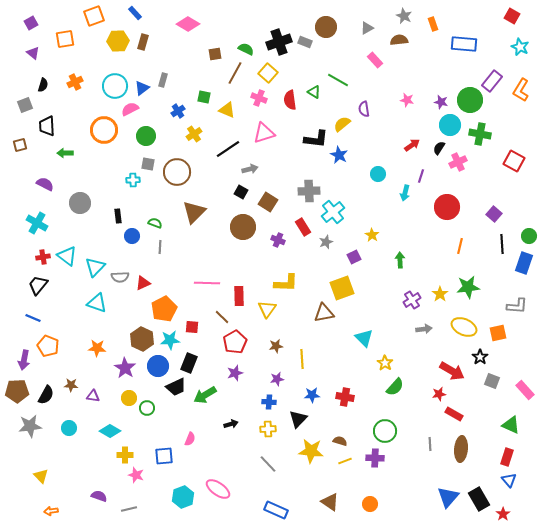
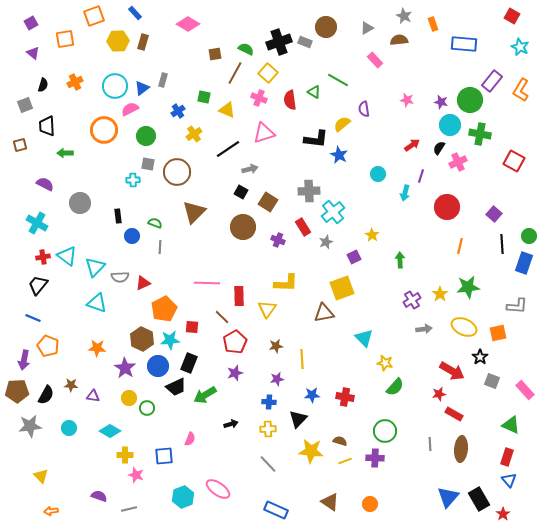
yellow star at (385, 363): rotated 21 degrees counterclockwise
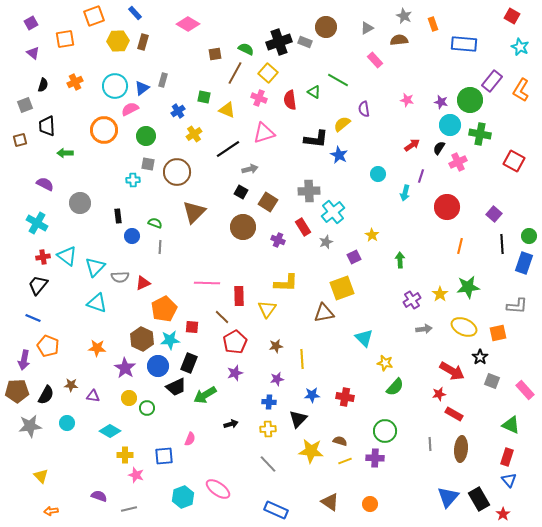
brown square at (20, 145): moved 5 px up
cyan circle at (69, 428): moved 2 px left, 5 px up
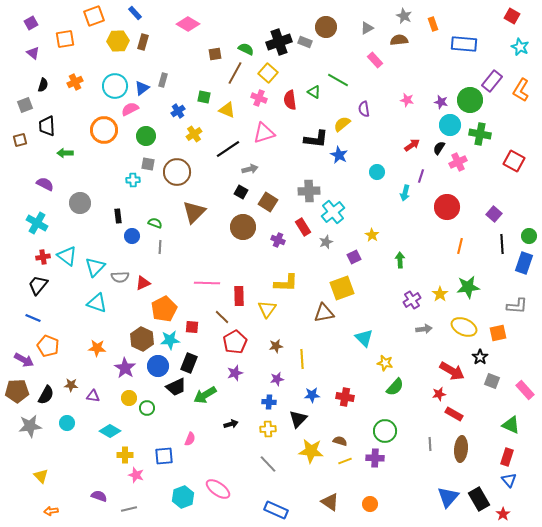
cyan circle at (378, 174): moved 1 px left, 2 px up
purple arrow at (24, 360): rotated 72 degrees counterclockwise
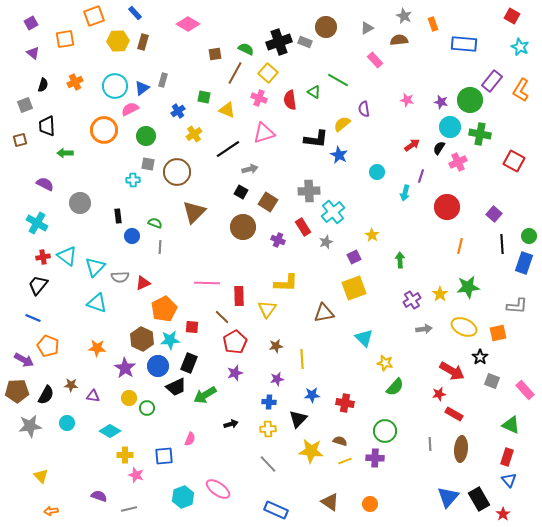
cyan circle at (450, 125): moved 2 px down
yellow square at (342, 288): moved 12 px right
red cross at (345, 397): moved 6 px down
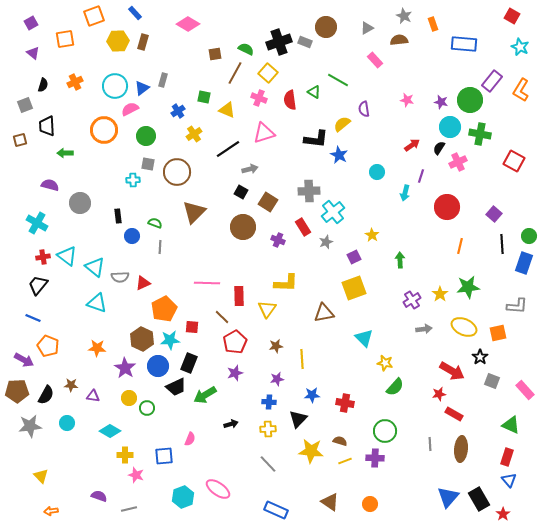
purple semicircle at (45, 184): moved 5 px right, 1 px down; rotated 12 degrees counterclockwise
cyan triangle at (95, 267): rotated 35 degrees counterclockwise
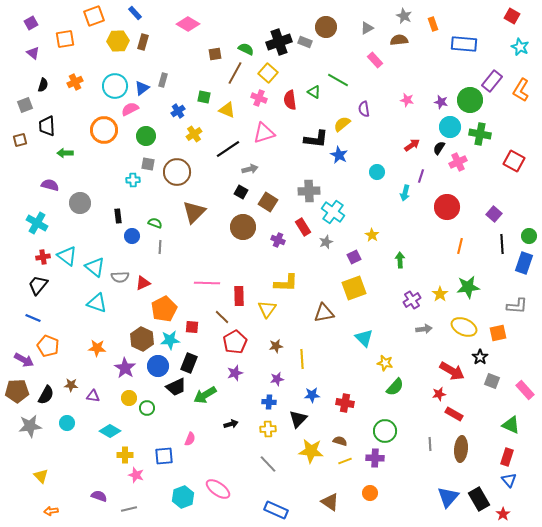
cyan cross at (333, 212): rotated 15 degrees counterclockwise
orange circle at (370, 504): moved 11 px up
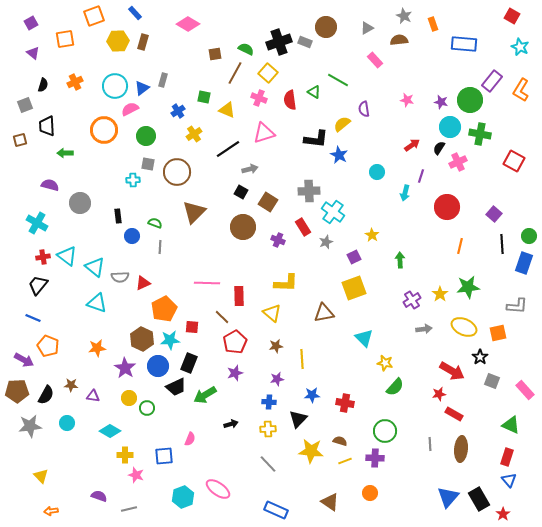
yellow triangle at (267, 309): moved 5 px right, 4 px down; rotated 24 degrees counterclockwise
orange star at (97, 348): rotated 12 degrees counterclockwise
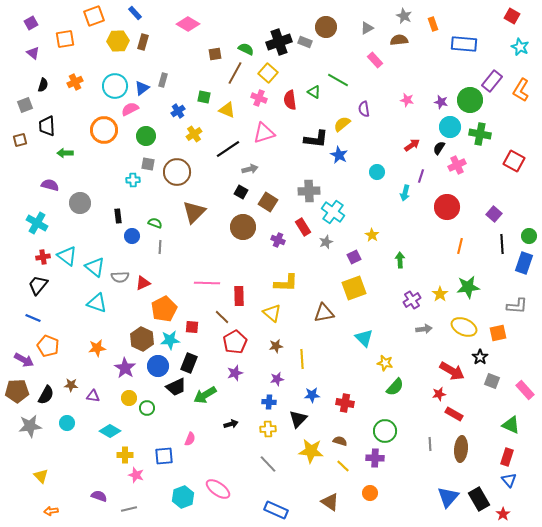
pink cross at (458, 162): moved 1 px left, 3 px down
yellow line at (345, 461): moved 2 px left, 5 px down; rotated 64 degrees clockwise
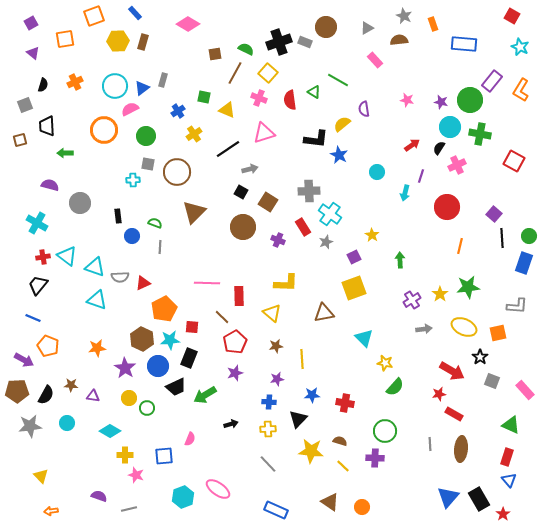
cyan cross at (333, 212): moved 3 px left, 2 px down
black line at (502, 244): moved 6 px up
cyan triangle at (95, 267): rotated 20 degrees counterclockwise
cyan triangle at (97, 303): moved 3 px up
black rectangle at (189, 363): moved 5 px up
orange circle at (370, 493): moved 8 px left, 14 px down
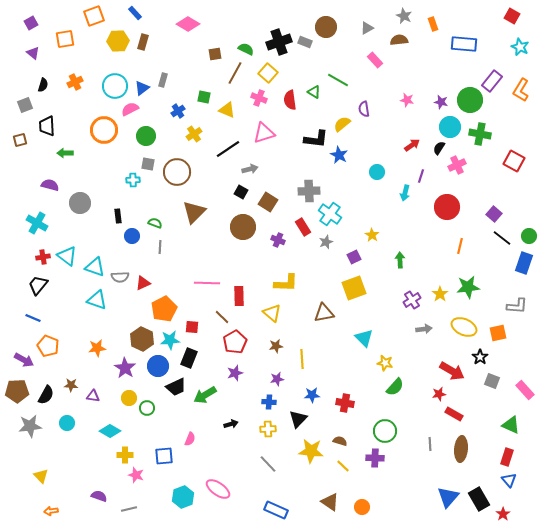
black line at (502, 238): rotated 48 degrees counterclockwise
